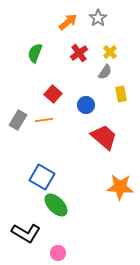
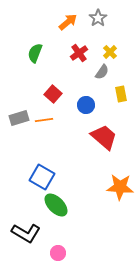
gray semicircle: moved 3 px left
gray rectangle: moved 1 px right, 2 px up; rotated 42 degrees clockwise
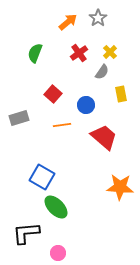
orange line: moved 18 px right, 5 px down
green ellipse: moved 2 px down
black L-shape: rotated 144 degrees clockwise
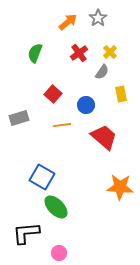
pink circle: moved 1 px right
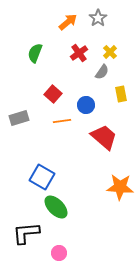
orange line: moved 4 px up
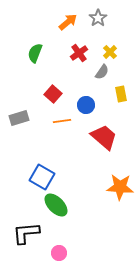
green ellipse: moved 2 px up
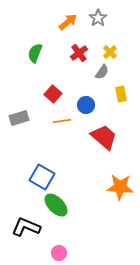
black L-shape: moved 6 px up; rotated 28 degrees clockwise
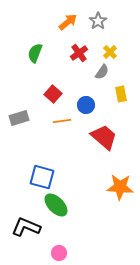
gray star: moved 3 px down
blue square: rotated 15 degrees counterclockwise
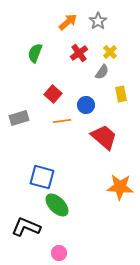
green ellipse: moved 1 px right
